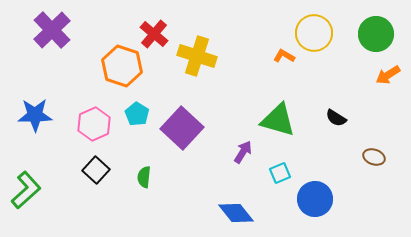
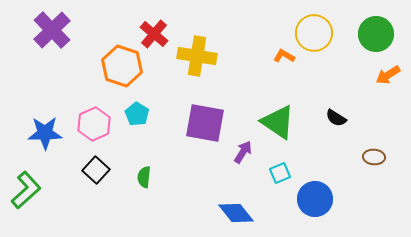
yellow cross: rotated 9 degrees counterclockwise
blue star: moved 10 px right, 18 px down
green triangle: moved 2 px down; rotated 18 degrees clockwise
purple square: moved 23 px right, 5 px up; rotated 33 degrees counterclockwise
brown ellipse: rotated 15 degrees counterclockwise
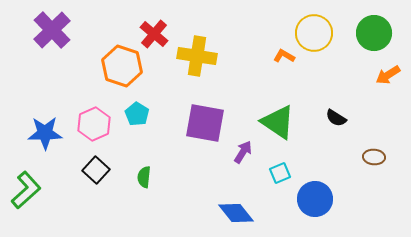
green circle: moved 2 px left, 1 px up
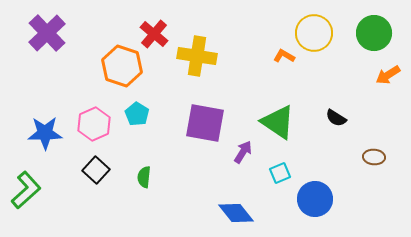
purple cross: moved 5 px left, 3 px down
